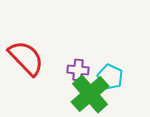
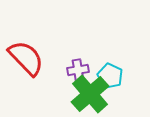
purple cross: rotated 15 degrees counterclockwise
cyan pentagon: moved 1 px up
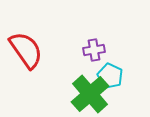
red semicircle: moved 8 px up; rotated 9 degrees clockwise
purple cross: moved 16 px right, 20 px up
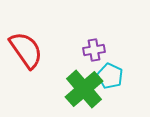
green cross: moved 6 px left, 5 px up
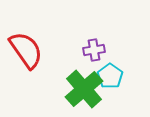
cyan pentagon: rotated 10 degrees clockwise
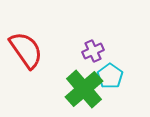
purple cross: moved 1 px left, 1 px down; rotated 15 degrees counterclockwise
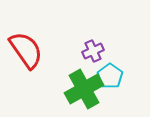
green cross: rotated 12 degrees clockwise
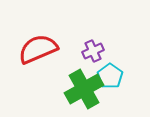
red semicircle: moved 12 px right, 1 px up; rotated 78 degrees counterclockwise
